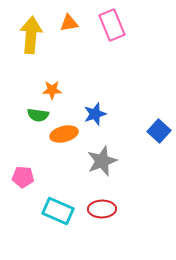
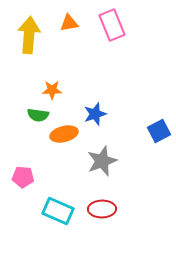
yellow arrow: moved 2 px left
blue square: rotated 20 degrees clockwise
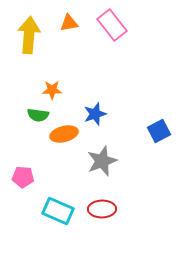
pink rectangle: rotated 16 degrees counterclockwise
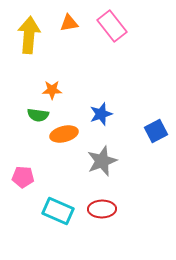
pink rectangle: moved 1 px down
blue star: moved 6 px right
blue square: moved 3 px left
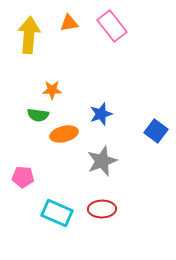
blue square: rotated 25 degrees counterclockwise
cyan rectangle: moved 1 px left, 2 px down
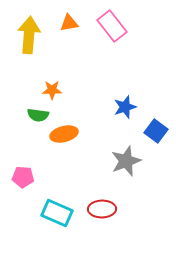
blue star: moved 24 px right, 7 px up
gray star: moved 24 px right
